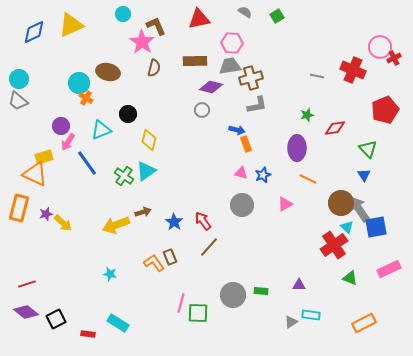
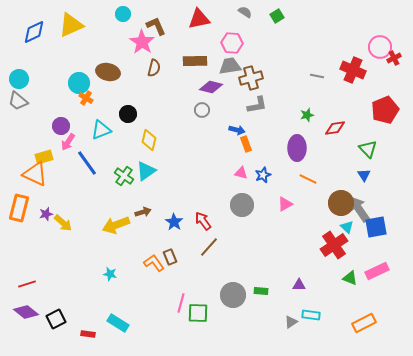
pink rectangle at (389, 269): moved 12 px left, 2 px down
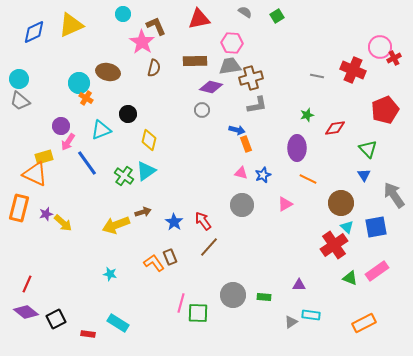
gray trapezoid at (18, 101): moved 2 px right
gray arrow at (359, 209): moved 35 px right, 14 px up
pink rectangle at (377, 271): rotated 10 degrees counterclockwise
red line at (27, 284): rotated 48 degrees counterclockwise
green rectangle at (261, 291): moved 3 px right, 6 px down
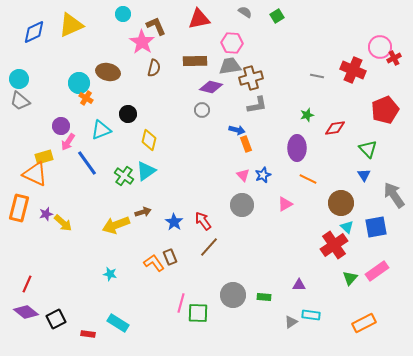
pink triangle at (241, 173): moved 2 px right, 2 px down; rotated 32 degrees clockwise
green triangle at (350, 278): rotated 49 degrees clockwise
